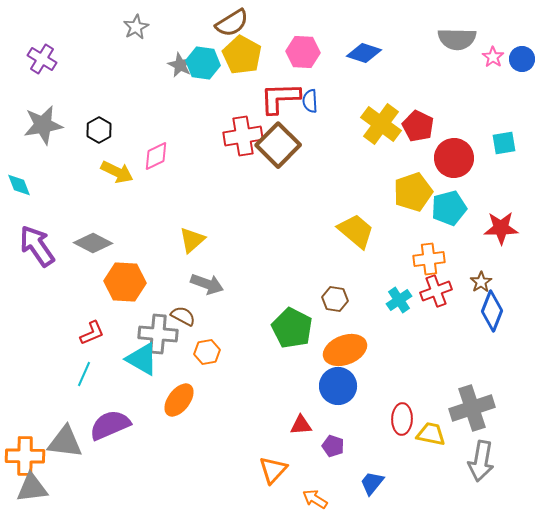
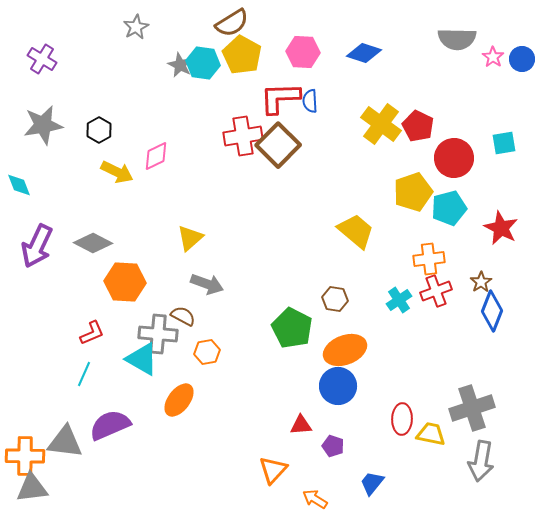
red star at (501, 228): rotated 28 degrees clockwise
yellow triangle at (192, 240): moved 2 px left, 2 px up
purple arrow at (37, 246): rotated 120 degrees counterclockwise
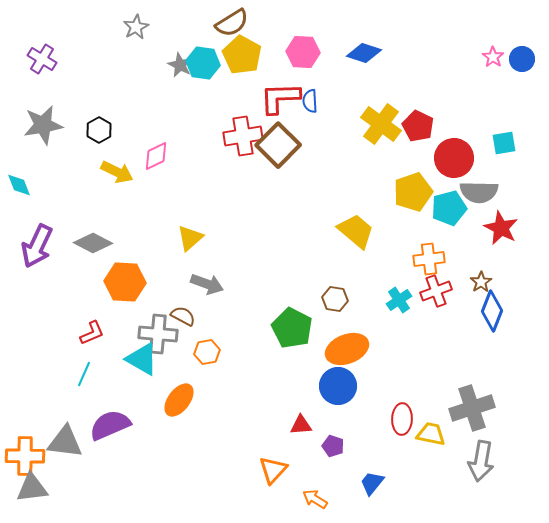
gray semicircle at (457, 39): moved 22 px right, 153 px down
orange ellipse at (345, 350): moved 2 px right, 1 px up
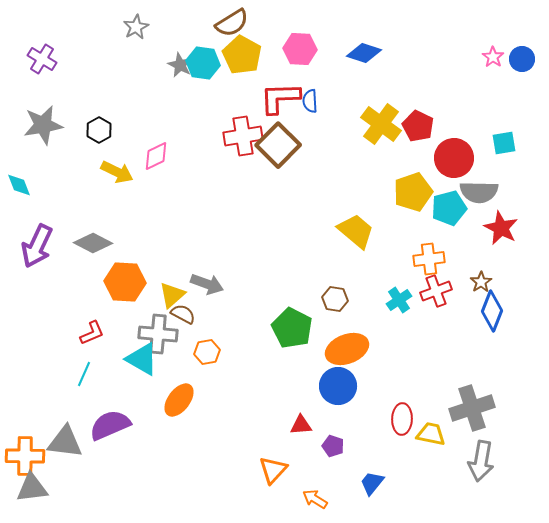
pink hexagon at (303, 52): moved 3 px left, 3 px up
yellow triangle at (190, 238): moved 18 px left, 57 px down
brown semicircle at (183, 316): moved 2 px up
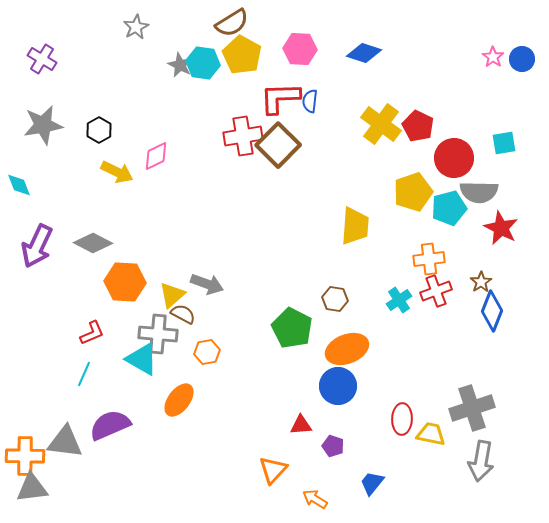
blue semicircle at (310, 101): rotated 10 degrees clockwise
yellow trapezoid at (356, 231): moved 1 px left, 5 px up; rotated 54 degrees clockwise
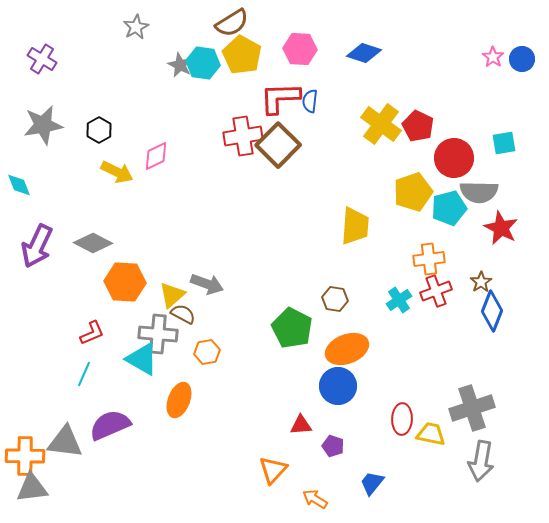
orange ellipse at (179, 400): rotated 16 degrees counterclockwise
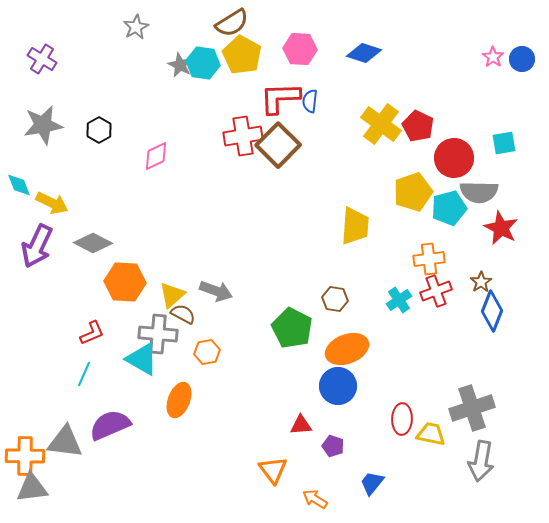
yellow arrow at (117, 172): moved 65 px left, 31 px down
gray arrow at (207, 284): moved 9 px right, 7 px down
orange triangle at (273, 470): rotated 20 degrees counterclockwise
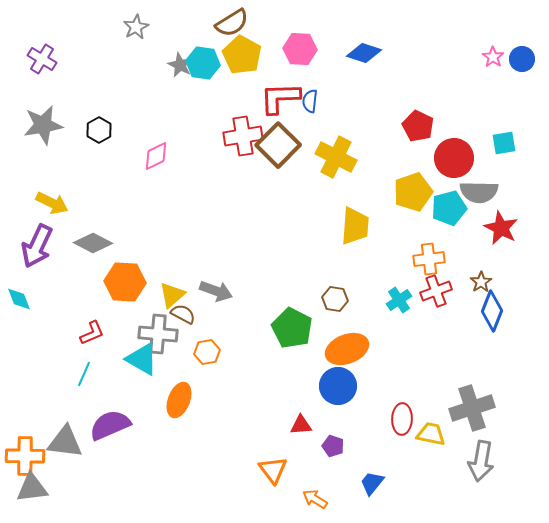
yellow cross at (381, 124): moved 45 px left, 33 px down; rotated 9 degrees counterclockwise
cyan diamond at (19, 185): moved 114 px down
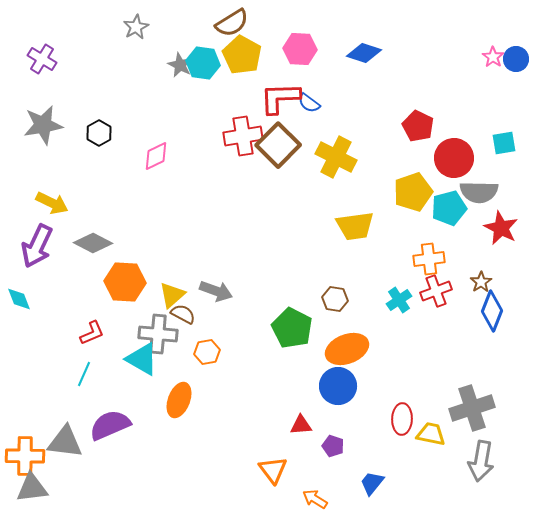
blue circle at (522, 59): moved 6 px left
blue semicircle at (310, 101): moved 1 px left, 2 px down; rotated 60 degrees counterclockwise
black hexagon at (99, 130): moved 3 px down
yellow trapezoid at (355, 226): rotated 78 degrees clockwise
